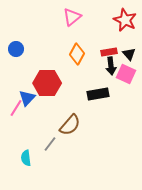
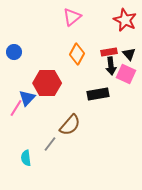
blue circle: moved 2 px left, 3 px down
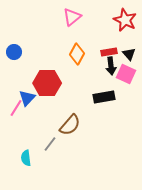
black rectangle: moved 6 px right, 3 px down
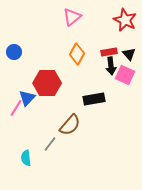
pink square: moved 1 px left, 1 px down
black rectangle: moved 10 px left, 2 px down
